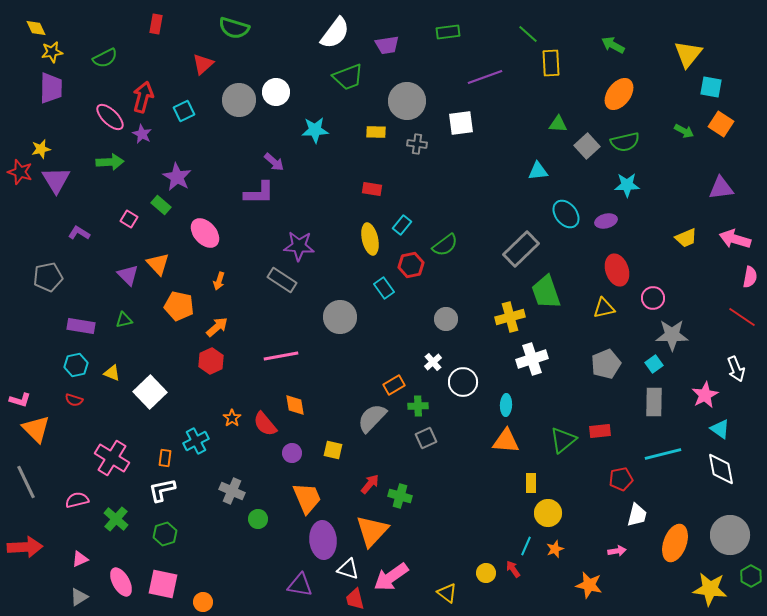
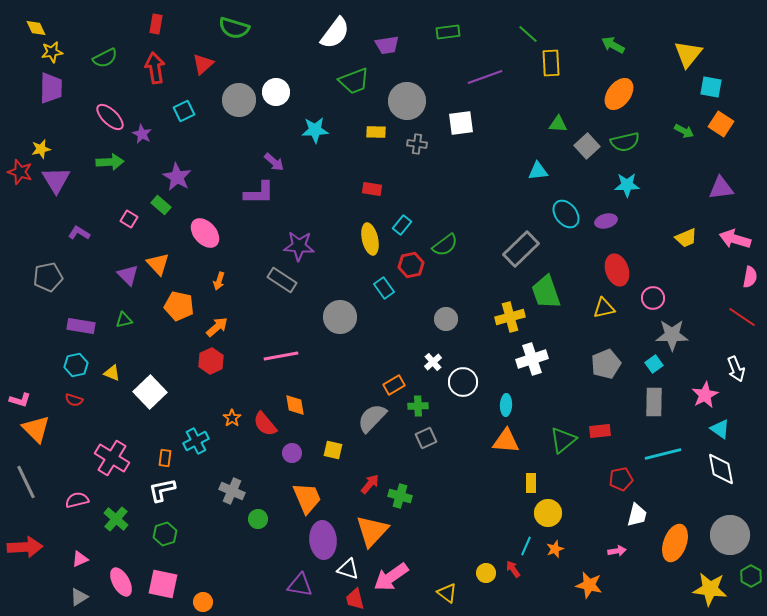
green trapezoid at (348, 77): moved 6 px right, 4 px down
red arrow at (143, 97): moved 12 px right, 29 px up; rotated 24 degrees counterclockwise
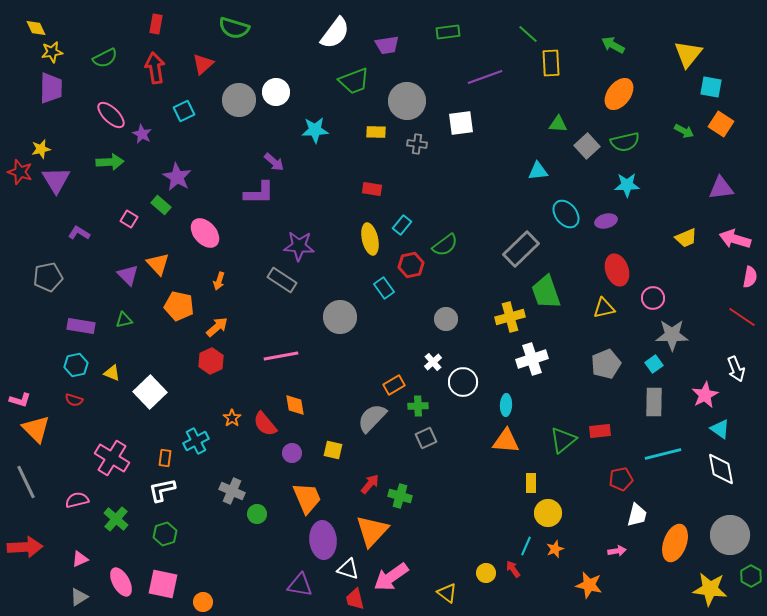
pink ellipse at (110, 117): moved 1 px right, 2 px up
green circle at (258, 519): moved 1 px left, 5 px up
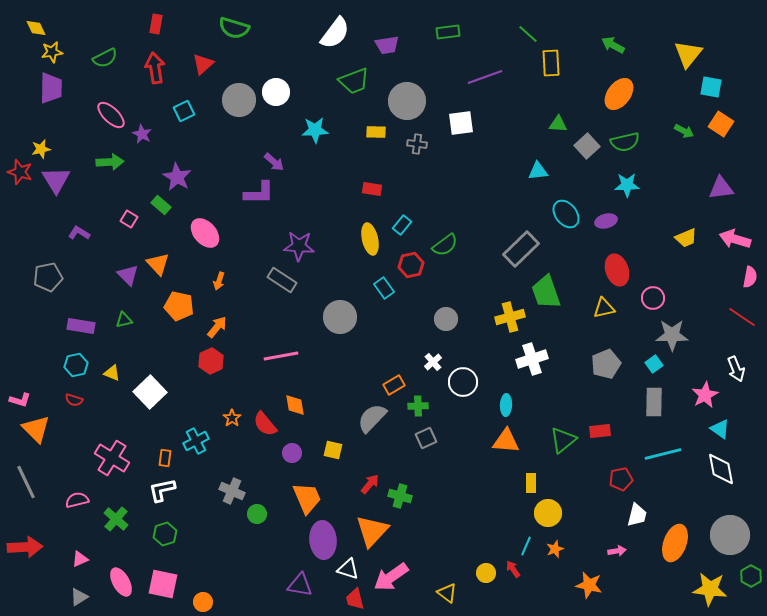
orange arrow at (217, 327): rotated 10 degrees counterclockwise
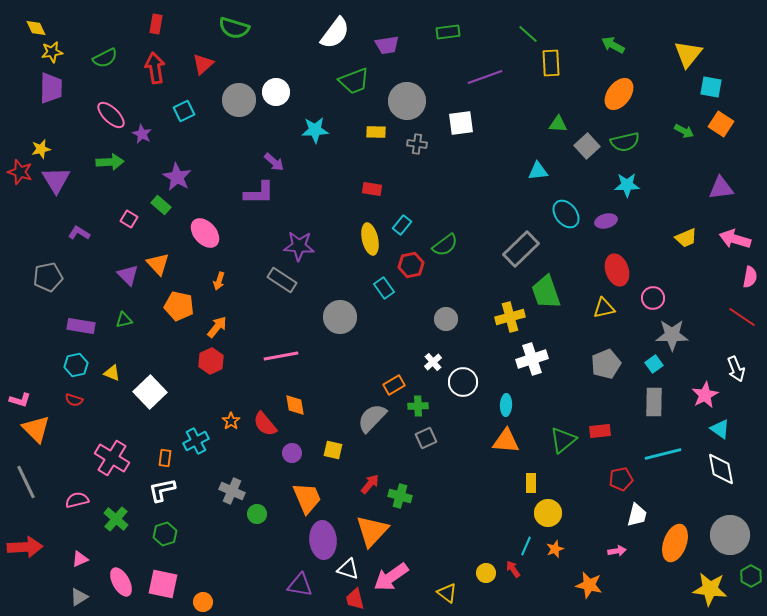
orange star at (232, 418): moved 1 px left, 3 px down
